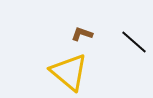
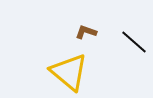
brown L-shape: moved 4 px right, 2 px up
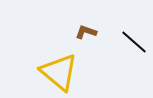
yellow triangle: moved 10 px left
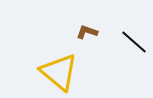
brown L-shape: moved 1 px right
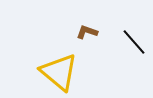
black line: rotated 8 degrees clockwise
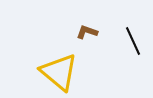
black line: moved 1 px left, 1 px up; rotated 16 degrees clockwise
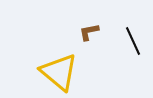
brown L-shape: moved 2 px right; rotated 30 degrees counterclockwise
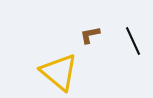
brown L-shape: moved 1 px right, 3 px down
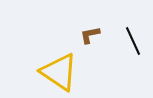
yellow triangle: rotated 6 degrees counterclockwise
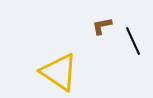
brown L-shape: moved 12 px right, 9 px up
